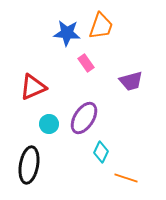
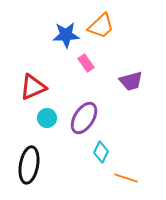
orange trapezoid: rotated 28 degrees clockwise
blue star: moved 1 px left, 2 px down; rotated 8 degrees counterclockwise
cyan circle: moved 2 px left, 6 px up
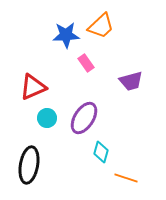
cyan diamond: rotated 10 degrees counterclockwise
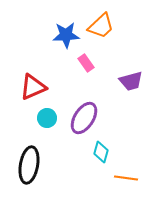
orange line: rotated 10 degrees counterclockwise
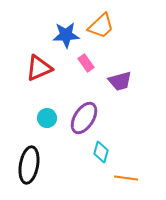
purple trapezoid: moved 11 px left
red triangle: moved 6 px right, 19 px up
